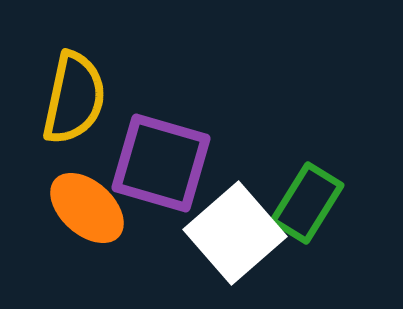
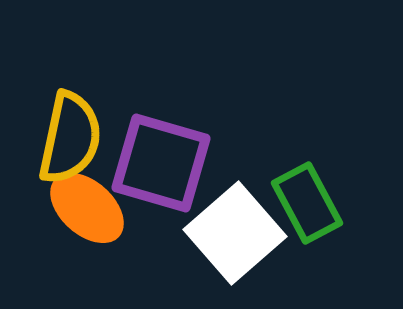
yellow semicircle: moved 4 px left, 40 px down
green rectangle: rotated 60 degrees counterclockwise
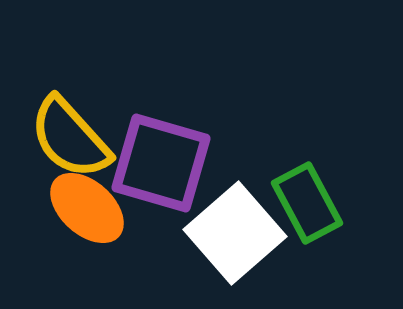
yellow semicircle: rotated 126 degrees clockwise
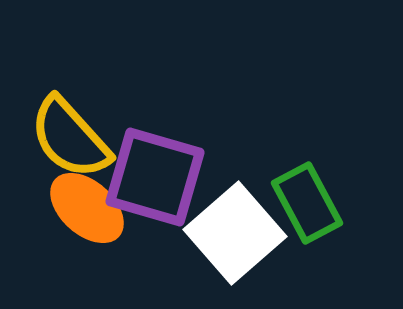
purple square: moved 6 px left, 14 px down
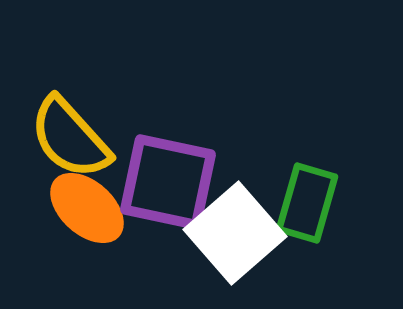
purple square: moved 13 px right, 5 px down; rotated 4 degrees counterclockwise
green rectangle: rotated 44 degrees clockwise
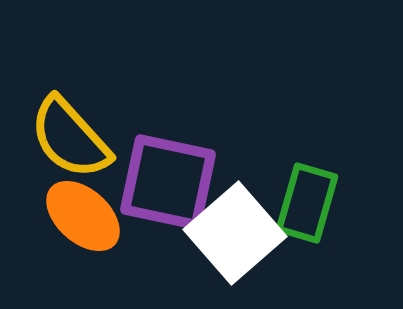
orange ellipse: moved 4 px left, 8 px down
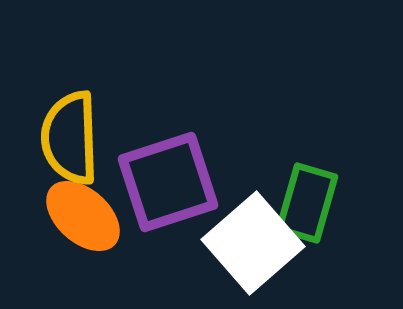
yellow semicircle: rotated 40 degrees clockwise
purple square: rotated 30 degrees counterclockwise
white square: moved 18 px right, 10 px down
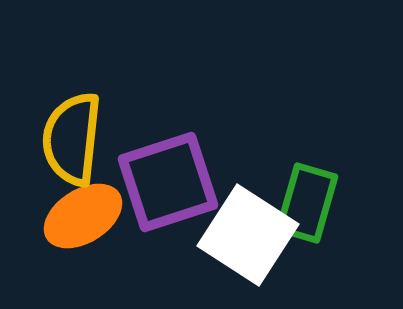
yellow semicircle: moved 2 px right, 1 px down; rotated 8 degrees clockwise
orange ellipse: rotated 74 degrees counterclockwise
white square: moved 5 px left, 8 px up; rotated 16 degrees counterclockwise
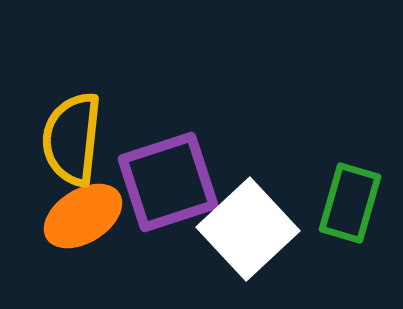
green rectangle: moved 43 px right
white square: moved 6 px up; rotated 14 degrees clockwise
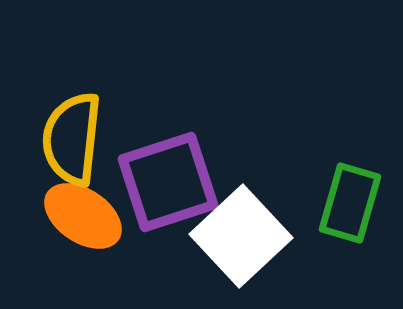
orange ellipse: rotated 66 degrees clockwise
white square: moved 7 px left, 7 px down
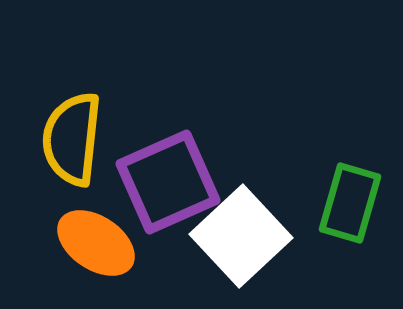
purple square: rotated 6 degrees counterclockwise
orange ellipse: moved 13 px right, 27 px down
